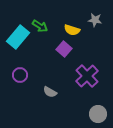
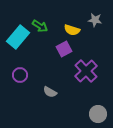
purple square: rotated 21 degrees clockwise
purple cross: moved 1 px left, 5 px up
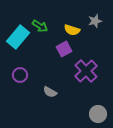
gray star: moved 1 px down; rotated 24 degrees counterclockwise
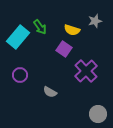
green arrow: moved 1 px down; rotated 21 degrees clockwise
purple square: rotated 28 degrees counterclockwise
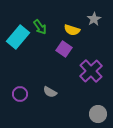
gray star: moved 1 px left, 2 px up; rotated 16 degrees counterclockwise
purple cross: moved 5 px right
purple circle: moved 19 px down
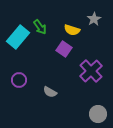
purple circle: moved 1 px left, 14 px up
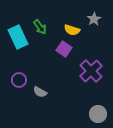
cyan rectangle: rotated 65 degrees counterclockwise
gray semicircle: moved 10 px left
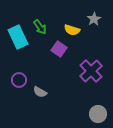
purple square: moved 5 px left
